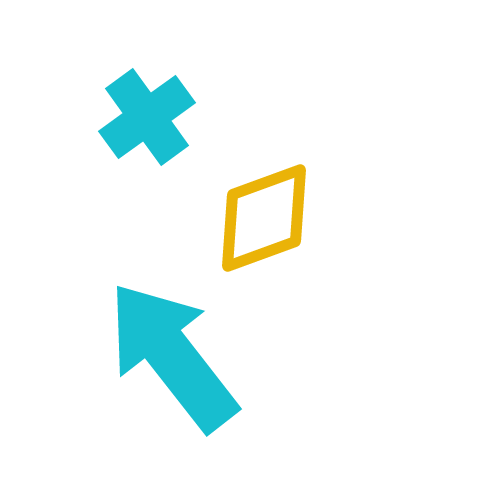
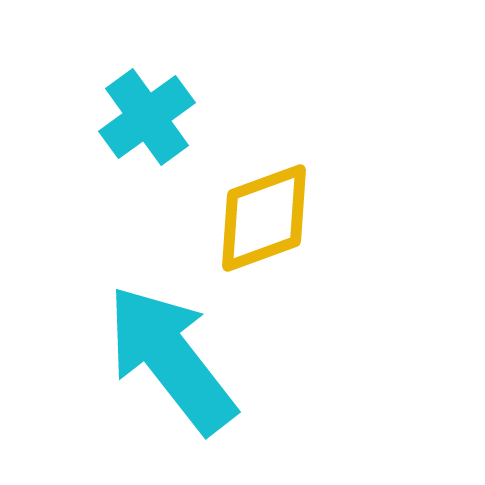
cyan arrow: moved 1 px left, 3 px down
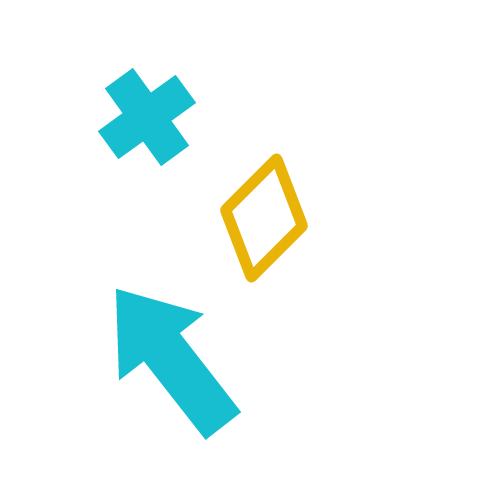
yellow diamond: rotated 25 degrees counterclockwise
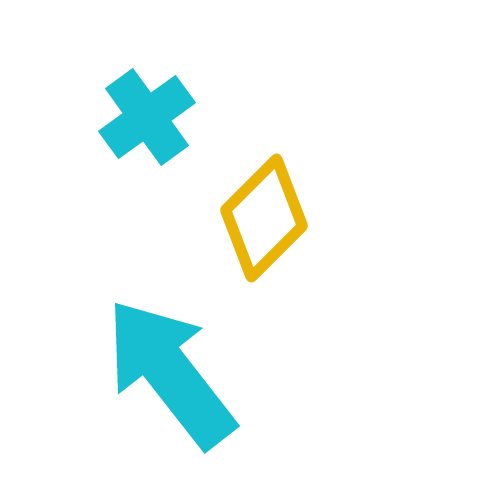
cyan arrow: moved 1 px left, 14 px down
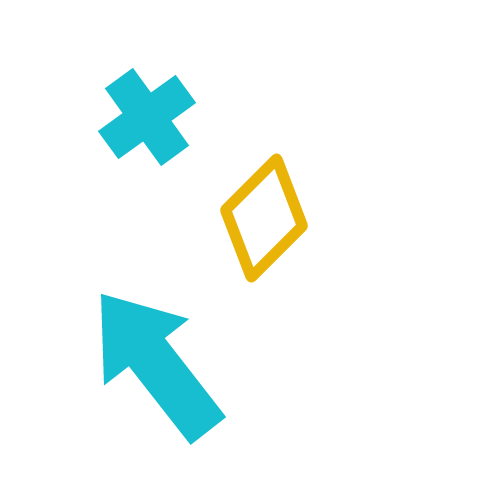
cyan arrow: moved 14 px left, 9 px up
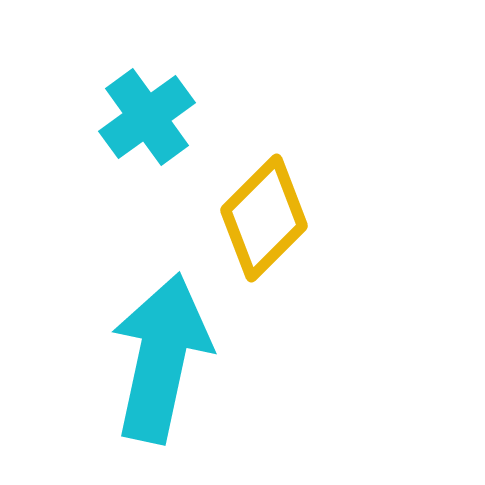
cyan arrow: moved 5 px right, 6 px up; rotated 50 degrees clockwise
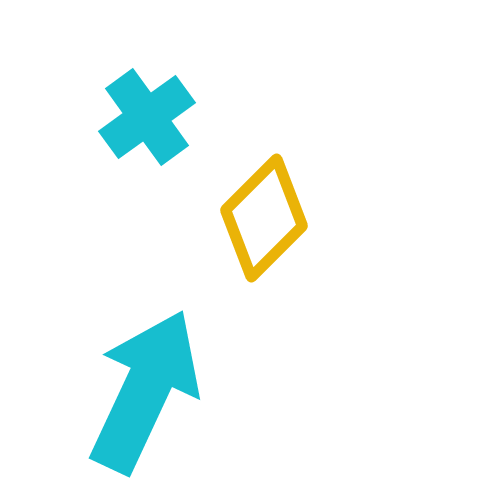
cyan arrow: moved 16 px left, 33 px down; rotated 13 degrees clockwise
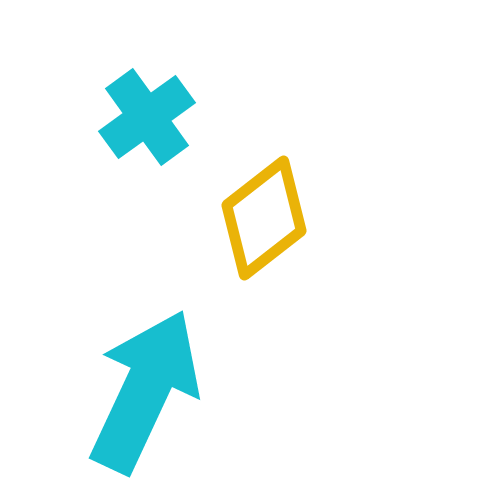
yellow diamond: rotated 7 degrees clockwise
